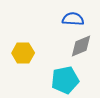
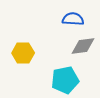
gray diamond: moved 2 px right; rotated 15 degrees clockwise
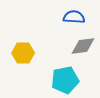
blue semicircle: moved 1 px right, 2 px up
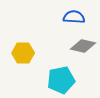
gray diamond: rotated 20 degrees clockwise
cyan pentagon: moved 4 px left
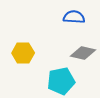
gray diamond: moved 7 px down
cyan pentagon: moved 1 px down
